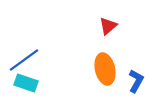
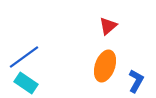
blue line: moved 3 px up
orange ellipse: moved 3 px up; rotated 32 degrees clockwise
cyan rectangle: rotated 15 degrees clockwise
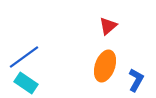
blue L-shape: moved 1 px up
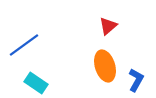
blue line: moved 12 px up
orange ellipse: rotated 36 degrees counterclockwise
cyan rectangle: moved 10 px right
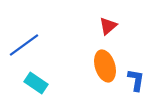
blue L-shape: rotated 20 degrees counterclockwise
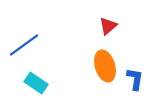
blue L-shape: moved 1 px left, 1 px up
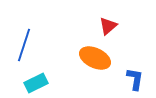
blue line: rotated 36 degrees counterclockwise
orange ellipse: moved 10 px left, 8 px up; rotated 48 degrees counterclockwise
cyan rectangle: rotated 60 degrees counterclockwise
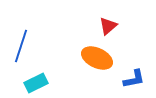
blue line: moved 3 px left, 1 px down
orange ellipse: moved 2 px right
blue L-shape: moved 1 px left; rotated 70 degrees clockwise
